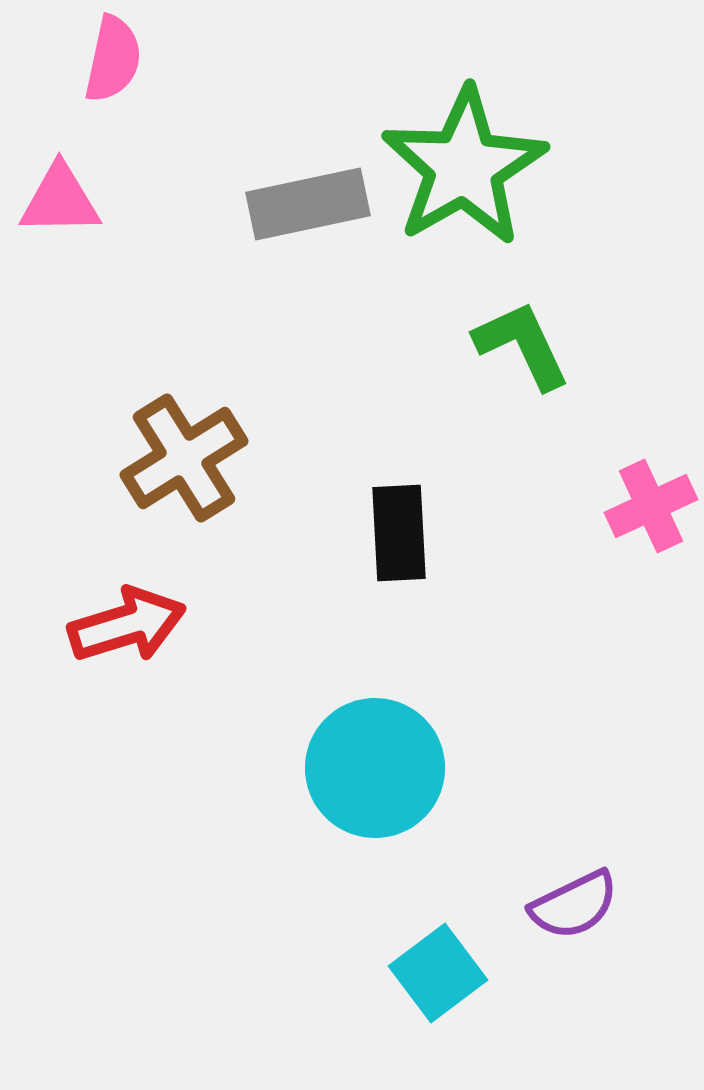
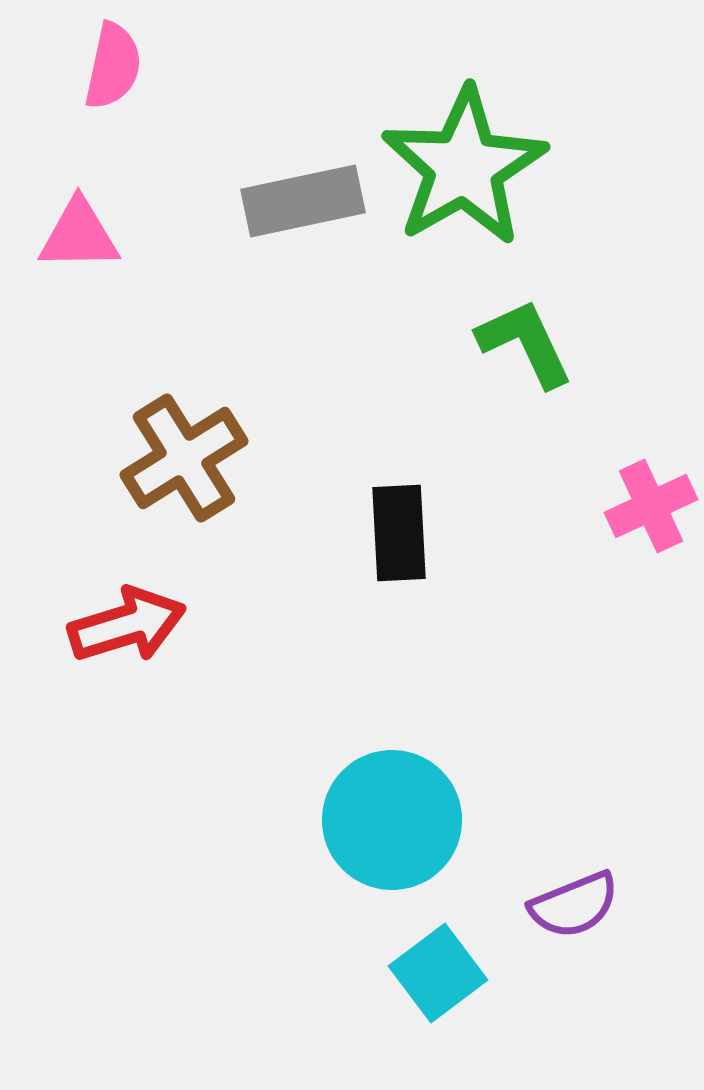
pink semicircle: moved 7 px down
pink triangle: moved 19 px right, 35 px down
gray rectangle: moved 5 px left, 3 px up
green L-shape: moved 3 px right, 2 px up
cyan circle: moved 17 px right, 52 px down
purple semicircle: rotated 4 degrees clockwise
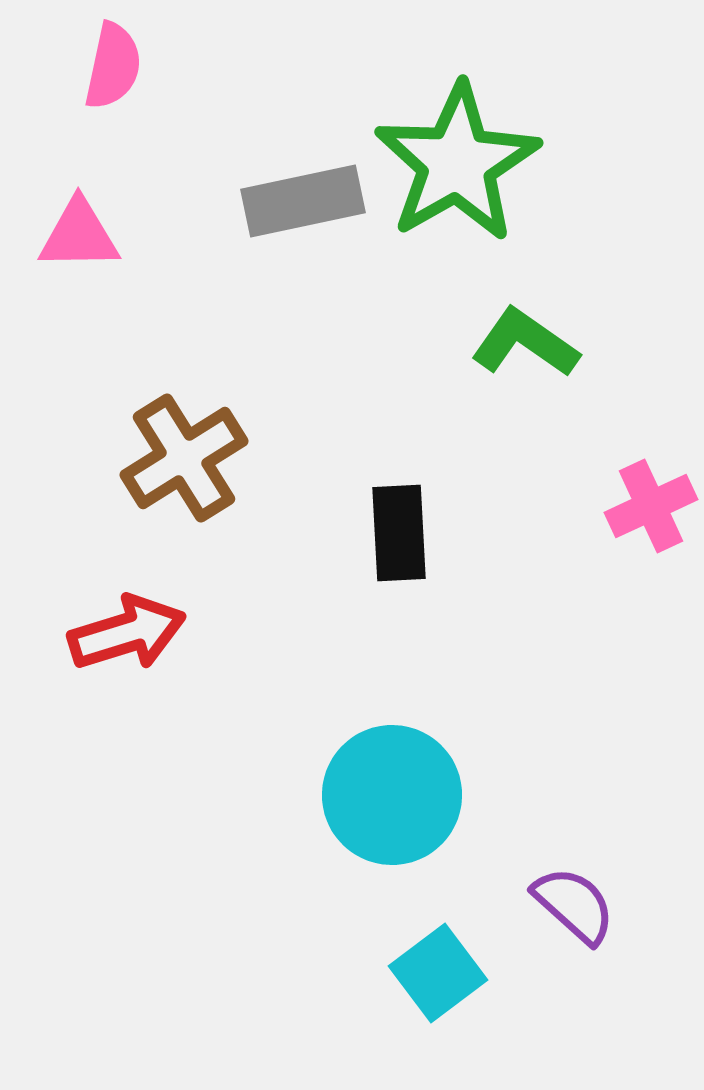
green star: moved 7 px left, 4 px up
green L-shape: rotated 30 degrees counterclockwise
red arrow: moved 8 px down
cyan circle: moved 25 px up
purple semicircle: rotated 116 degrees counterclockwise
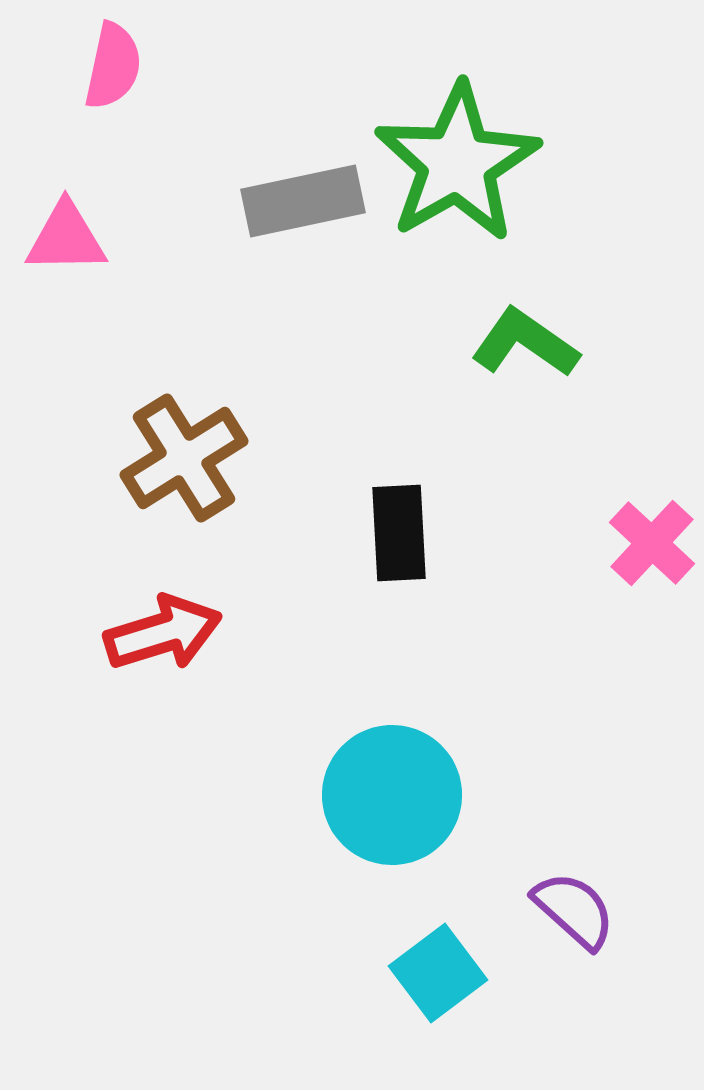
pink triangle: moved 13 px left, 3 px down
pink cross: moved 1 px right, 37 px down; rotated 22 degrees counterclockwise
red arrow: moved 36 px right
purple semicircle: moved 5 px down
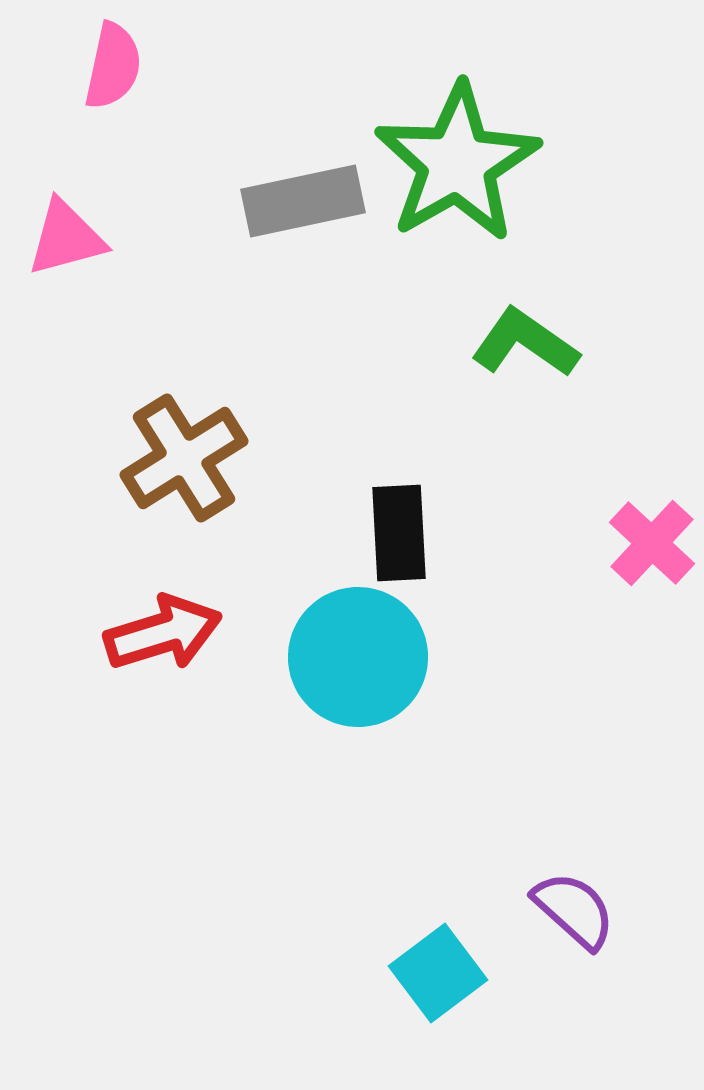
pink triangle: rotated 14 degrees counterclockwise
cyan circle: moved 34 px left, 138 px up
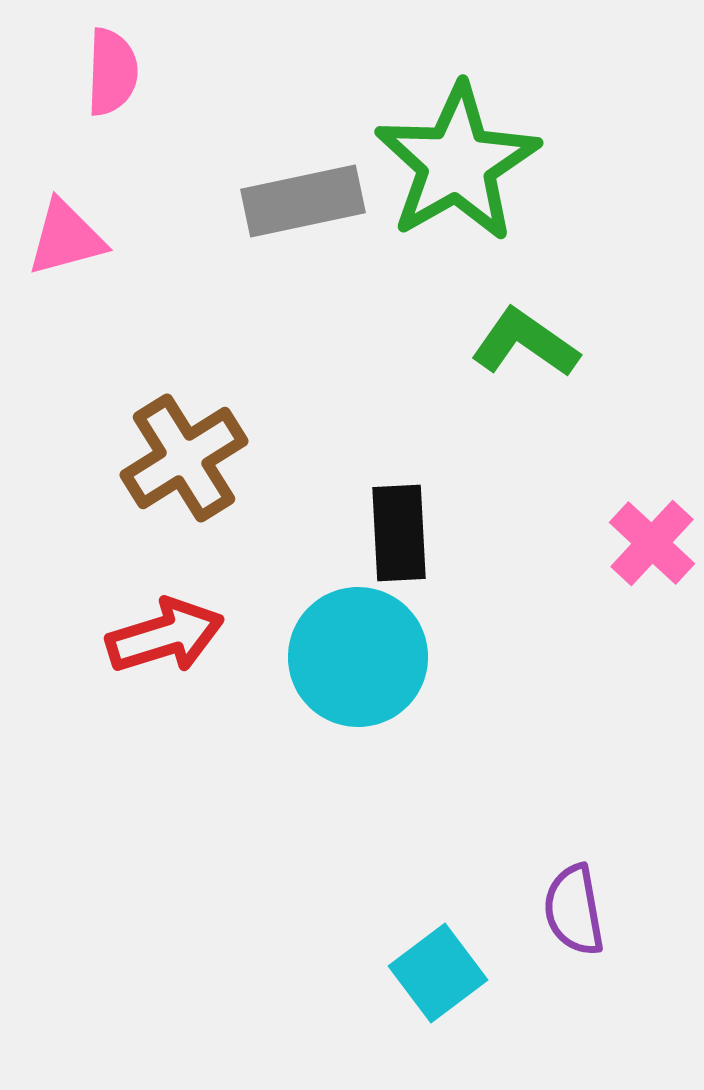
pink semicircle: moved 1 px left, 6 px down; rotated 10 degrees counterclockwise
red arrow: moved 2 px right, 3 px down
purple semicircle: rotated 142 degrees counterclockwise
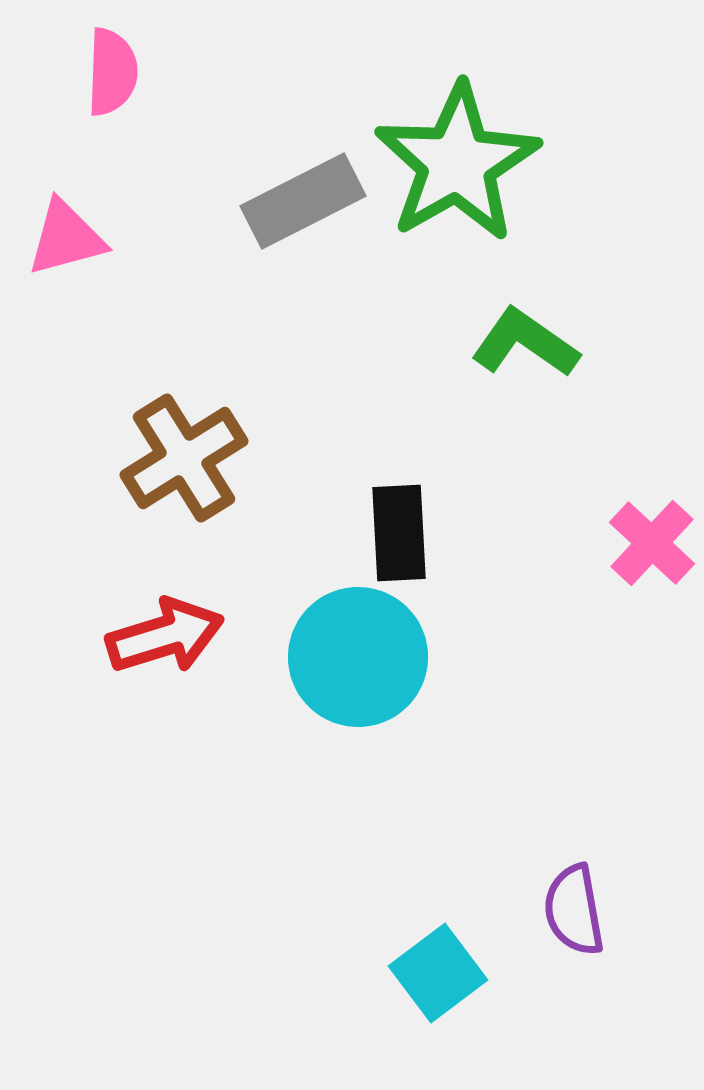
gray rectangle: rotated 15 degrees counterclockwise
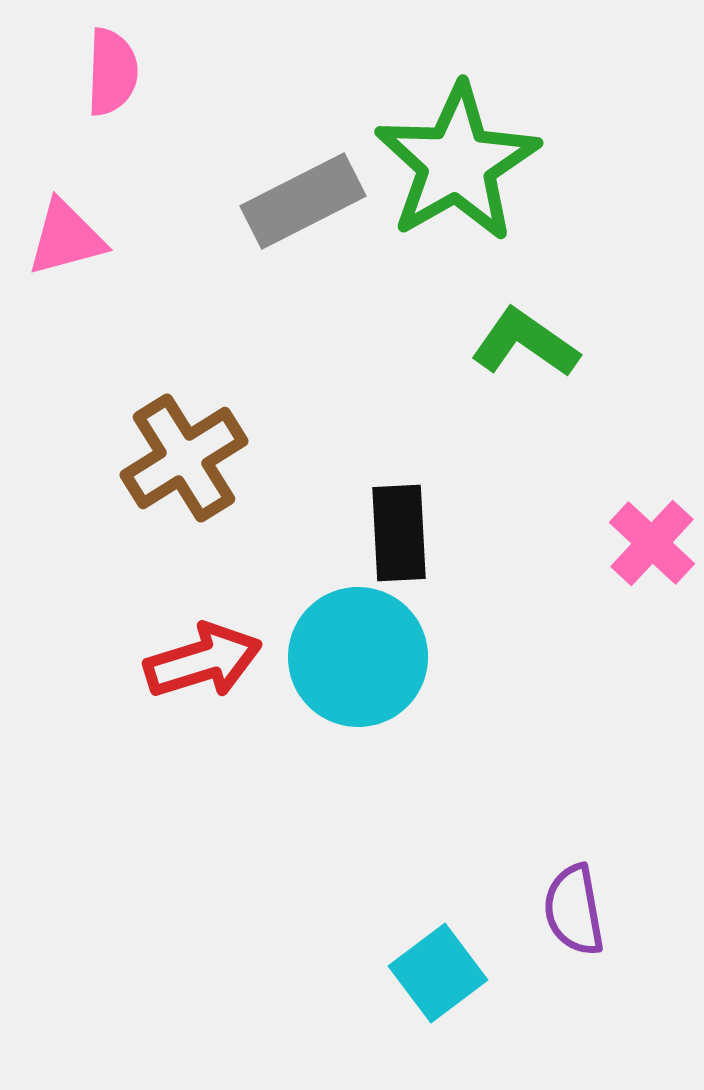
red arrow: moved 38 px right, 25 px down
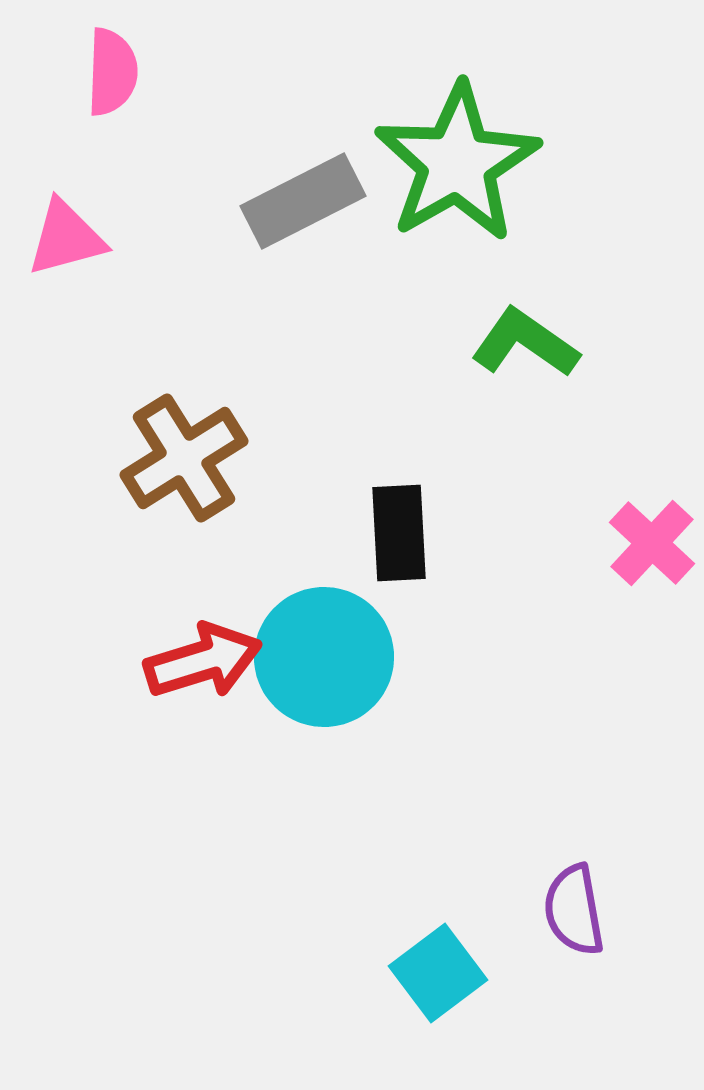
cyan circle: moved 34 px left
